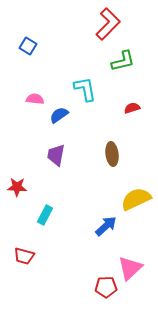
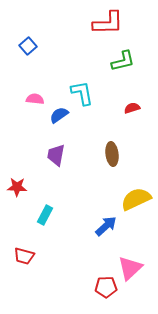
red L-shape: moved 1 px up; rotated 44 degrees clockwise
blue square: rotated 18 degrees clockwise
cyan L-shape: moved 3 px left, 4 px down
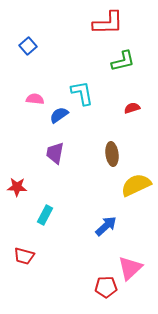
purple trapezoid: moved 1 px left, 2 px up
yellow semicircle: moved 14 px up
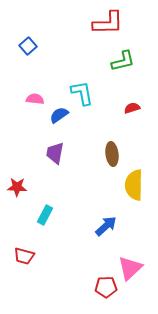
yellow semicircle: moved 2 px left; rotated 64 degrees counterclockwise
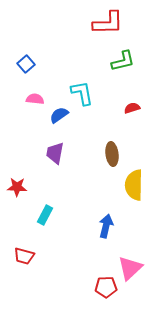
blue square: moved 2 px left, 18 px down
blue arrow: rotated 35 degrees counterclockwise
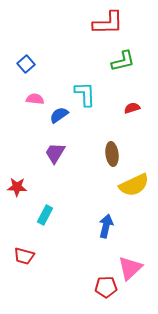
cyan L-shape: moved 3 px right, 1 px down; rotated 8 degrees clockwise
purple trapezoid: rotated 20 degrees clockwise
yellow semicircle: rotated 116 degrees counterclockwise
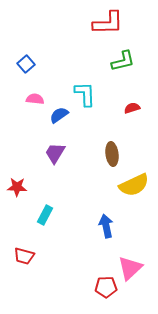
blue arrow: rotated 25 degrees counterclockwise
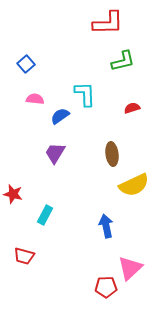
blue semicircle: moved 1 px right, 1 px down
red star: moved 4 px left, 7 px down; rotated 12 degrees clockwise
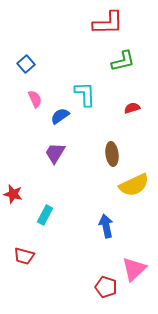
pink semicircle: rotated 60 degrees clockwise
pink triangle: moved 4 px right, 1 px down
red pentagon: rotated 20 degrees clockwise
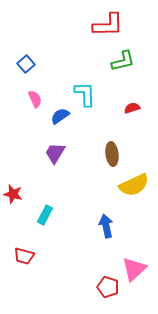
red L-shape: moved 2 px down
red pentagon: moved 2 px right
